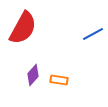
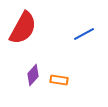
blue line: moved 9 px left
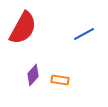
orange rectangle: moved 1 px right
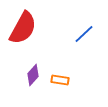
blue line: rotated 15 degrees counterclockwise
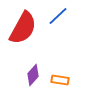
blue line: moved 26 px left, 18 px up
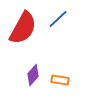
blue line: moved 3 px down
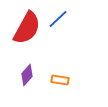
red semicircle: moved 4 px right
purple diamond: moved 6 px left
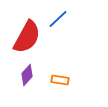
red semicircle: moved 9 px down
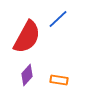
orange rectangle: moved 1 px left
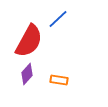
red semicircle: moved 2 px right, 4 px down
purple diamond: moved 1 px up
